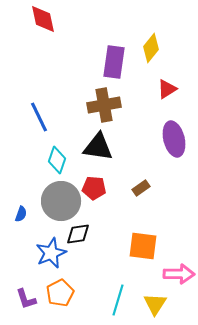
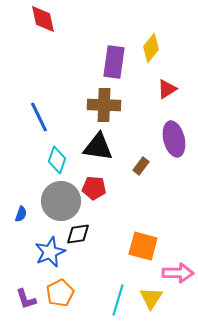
brown cross: rotated 12 degrees clockwise
brown rectangle: moved 22 px up; rotated 18 degrees counterclockwise
orange square: rotated 8 degrees clockwise
blue star: moved 1 px left, 1 px up
pink arrow: moved 1 px left, 1 px up
yellow triangle: moved 4 px left, 6 px up
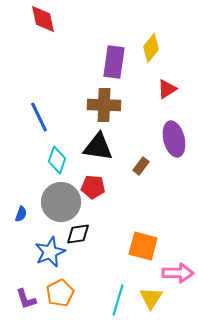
red pentagon: moved 1 px left, 1 px up
gray circle: moved 1 px down
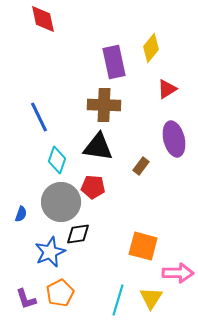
purple rectangle: rotated 20 degrees counterclockwise
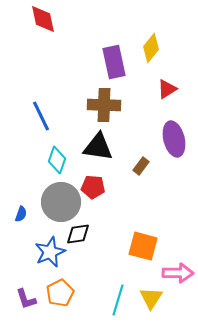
blue line: moved 2 px right, 1 px up
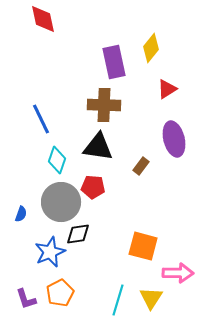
blue line: moved 3 px down
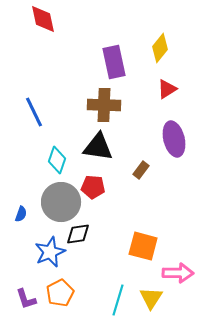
yellow diamond: moved 9 px right
blue line: moved 7 px left, 7 px up
brown rectangle: moved 4 px down
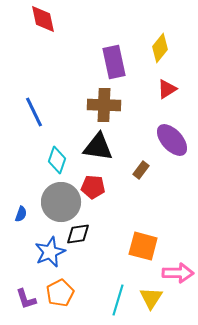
purple ellipse: moved 2 px left, 1 px down; rotated 28 degrees counterclockwise
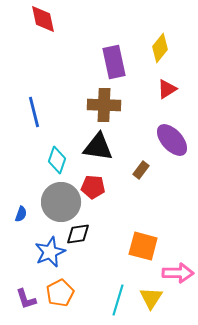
blue line: rotated 12 degrees clockwise
